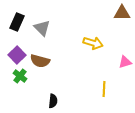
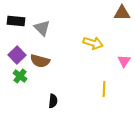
black rectangle: moved 1 px left, 1 px up; rotated 72 degrees clockwise
pink triangle: moved 1 px left, 1 px up; rotated 40 degrees counterclockwise
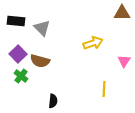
yellow arrow: rotated 36 degrees counterclockwise
purple square: moved 1 px right, 1 px up
green cross: moved 1 px right
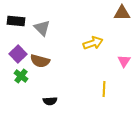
black semicircle: moved 3 px left; rotated 80 degrees clockwise
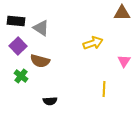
gray triangle: moved 1 px left; rotated 12 degrees counterclockwise
purple square: moved 8 px up
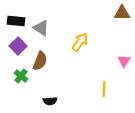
yellow arrow: moved 13 px left, 1 px up; rotated 36 degrees counterclockwise
brown semicircle: rotated 84 degrees counterclockwise
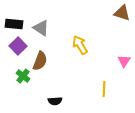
brown triangle: rotated 18 degrees clockwise
black rectangle: moved 2 px left, 3 px down
yellow arrow: moved 3 px down; rotated 66 degrees counterclockwise
green cross: moved 2 px right
black semicircle: moved 5 px right
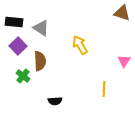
black rectangle: moved 2 px up
brown semicircle: rotated 24 degrees counterclockwise
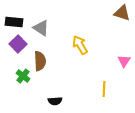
purple square: moved 2 px up
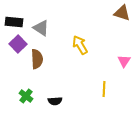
brown semicircle: moved 3 px left, 2 px up
green cross: moved 3 px right, 20 px down
